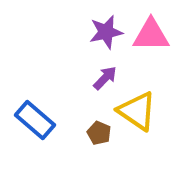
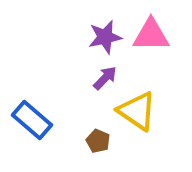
purple star: moved 1 px left, 5 px down
blue rectangle: moved 3 px left
brown pentagon: moved 1 px left, 8 px down
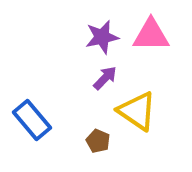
purple star: moved 3 px left
blue rectangle: rotated 9 degrees clockwise
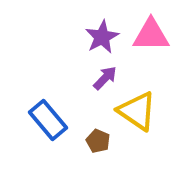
purple star: rotated 16 degrees counterclockwise
blue rectangle: moved 16 px right
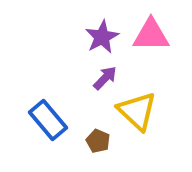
yellow triangle: rotated 9 degrees clockwise
